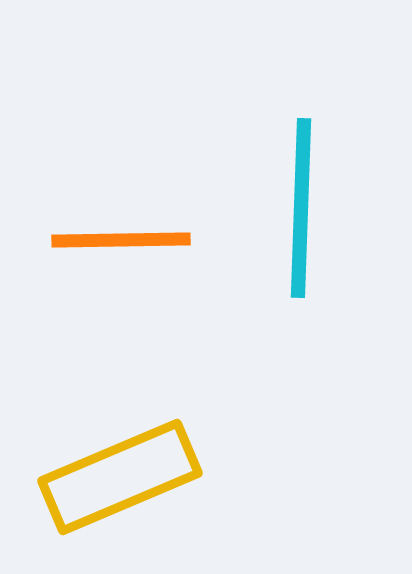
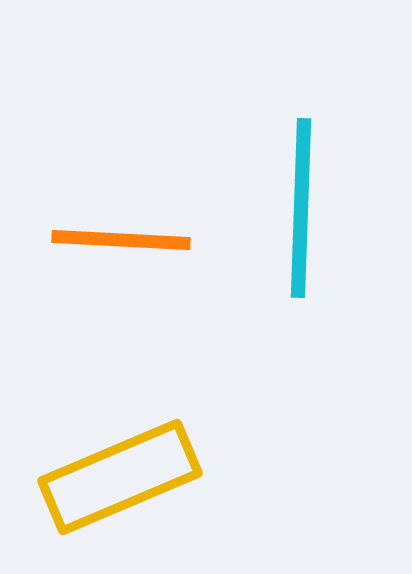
orange line: rotated 4 degrees clockwise
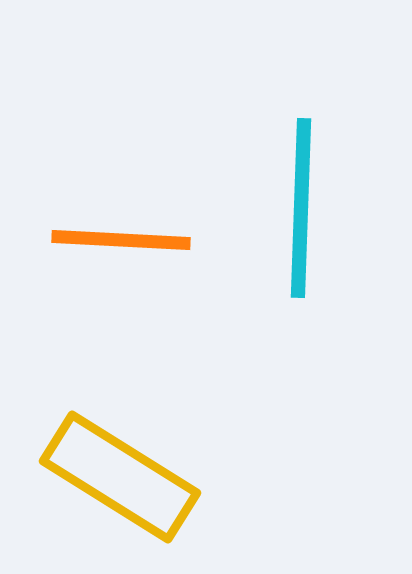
yellow rectangle: rotated 55 degrees clockwise
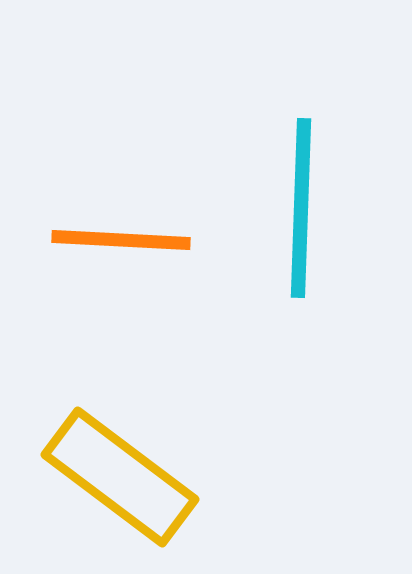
yellow rectangle: rotated 5 degrees clockwise
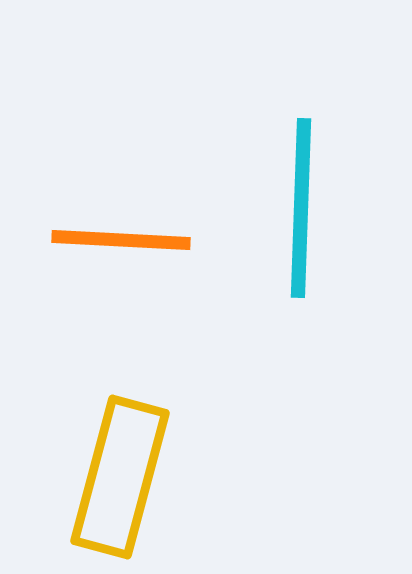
yellow rectangle: rotated 68 degrees clockwise
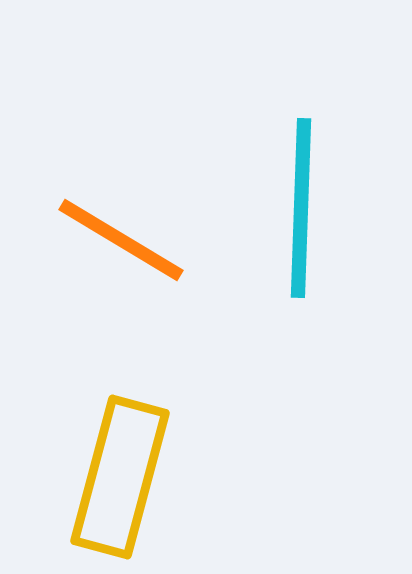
orange line: rotated 28 degrees clockwise
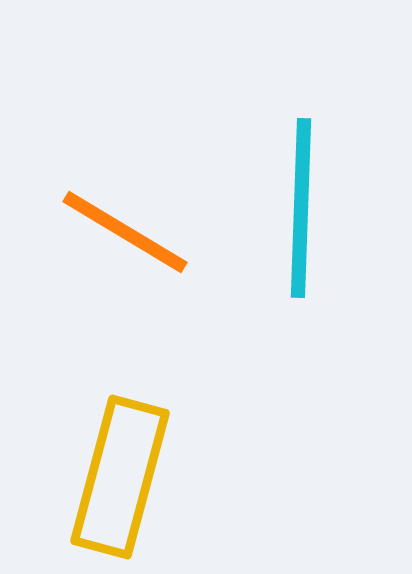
orange line: moved 4 px right, 8 px up
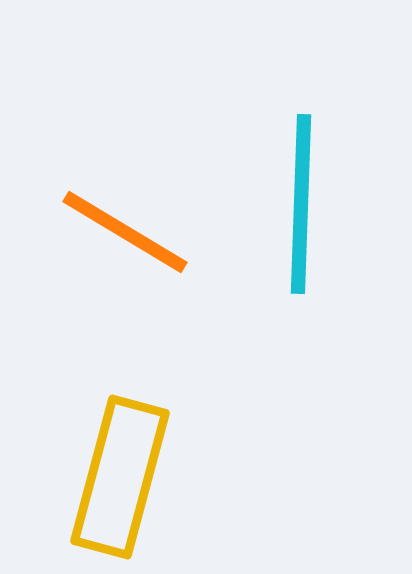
cyan line: moved 4 px up
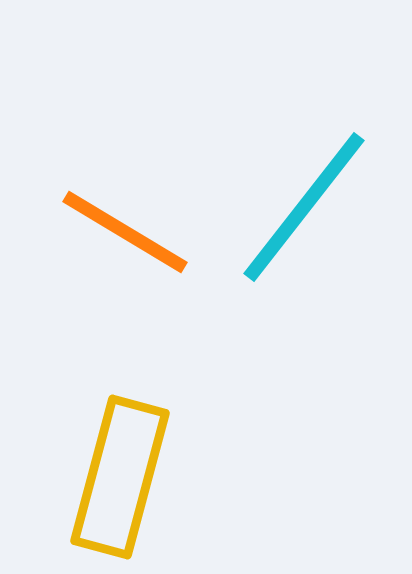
cyan line: moved 3 px right, 3 px down; rotated 36 degrees clockwise
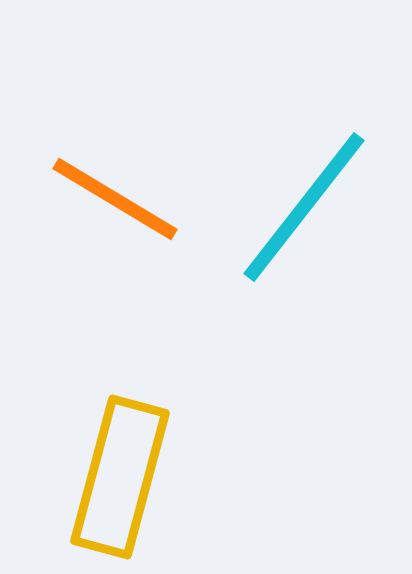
orange line: moved 10 px left, 33 px up
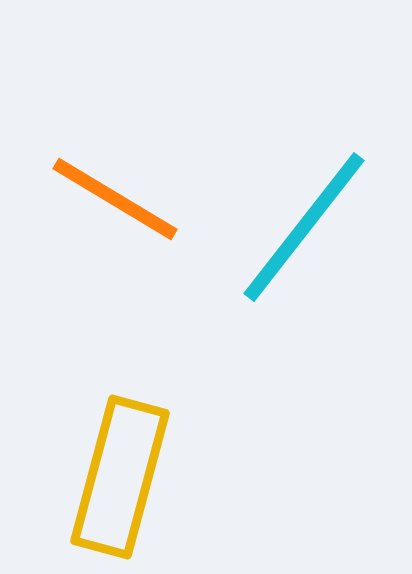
cyan line: moved 20 px down
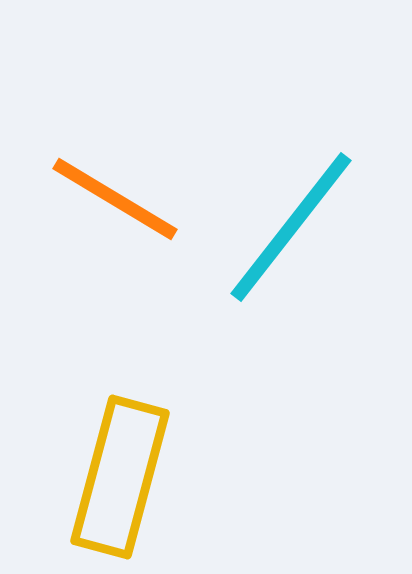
cyan line: moved 13 px left
